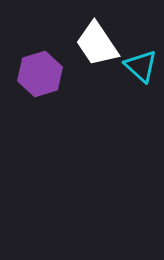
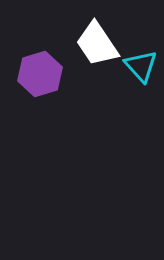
cyan triangle: rotated 6 degrees clockwise
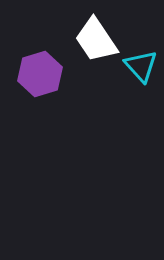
white trapezoid: moved 1 px left, 4 px up
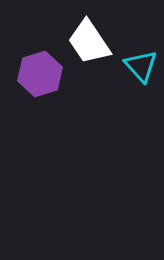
white trapezoid: moved 7 px left, 2 px down
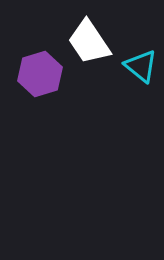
cyan triangle: rotated 9 degrees counterclockwise
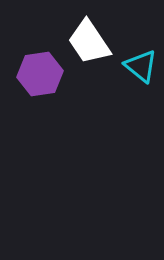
purple hexagon: rotated 9 degrees clockwise
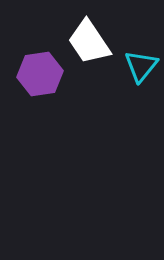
cyan triangle: rotated 30 degrees clockwise
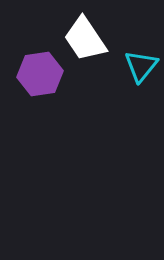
white trapezoid: moved 4 px left, 3 px up
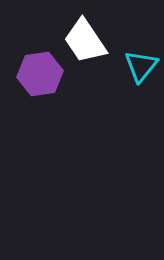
white trapezoid: moved 2 px down
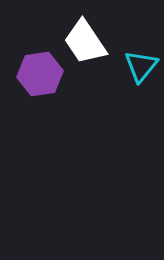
white trapezoid: moved 1 px down
